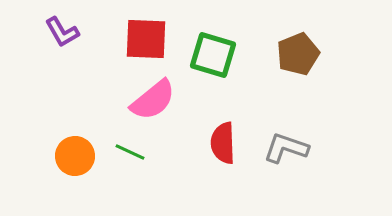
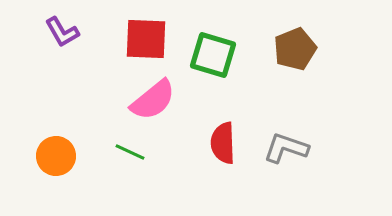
brown pentagon: moved 3 px left, 5 px up
orange circle: moved 19 px left
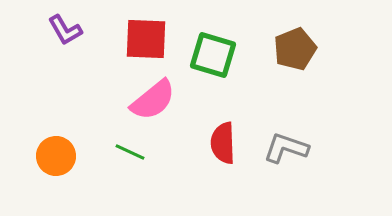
purple L-shape: moved 3 px right, 2 px up
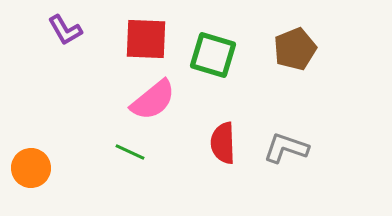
orange circle: moved 25 px left, 12 px down
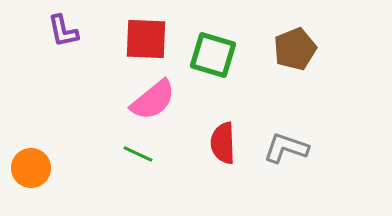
purple L-shape: moved 2 px left, 1 px down; rotated 18 degrees clockwise
green line: moved 8 px right, 2 px down
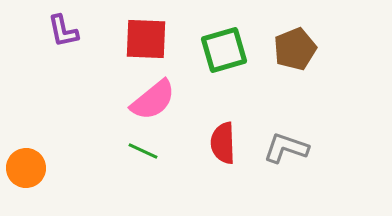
green square: moved 11 px right, 5 px up; rotated 33 degrees counterclockwise
green line: moved 5 px right, 3 px up
orange circle: moved 5 px left
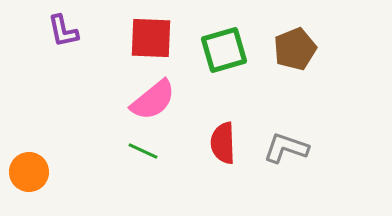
red square: moved 5 px right, 1 px up
orange circle: moved 3 px right, 4 px down
